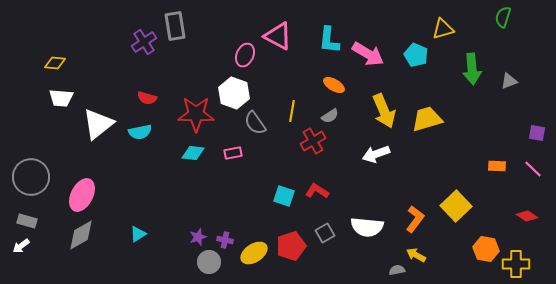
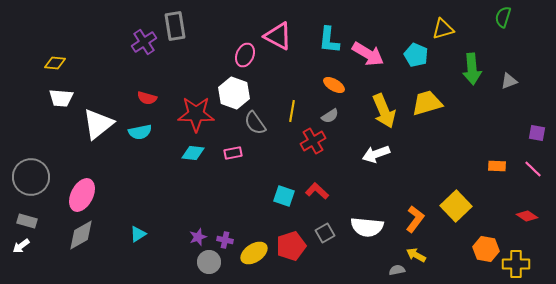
yellow trapezoid at (427, 119): moved 16 px up
red L-shape at (317, 191): rotated 10 degrees clockwise
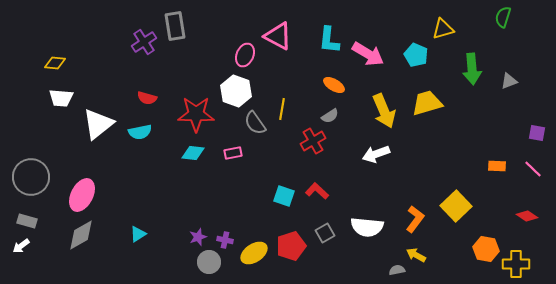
white hexagon at (234, 93): moved 2 px right, 2 px up
yellow line at (292, 111): moved 10 px left, 2 px up
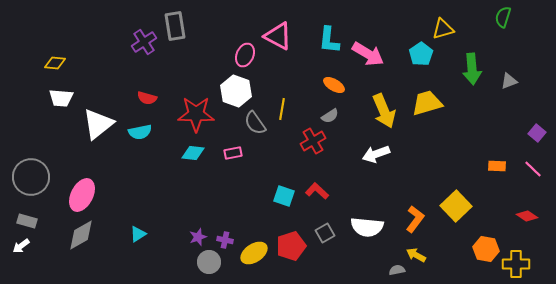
cyan pentagon at (416, 55): moved 5 px right, 1 px up; rotated 15 degrees clockwise
purple square at (537, 133): rotated 30 degrees clockwise
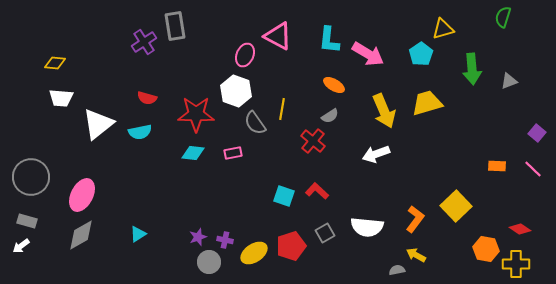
red cross at (313, 141): rotated 20 degrees counterclockwise
red diamond at (527, 216): moved 7 px left, 13 px down
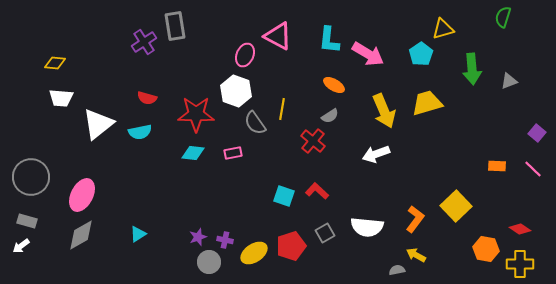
yellow cross at (516, 264): moved 4 px right
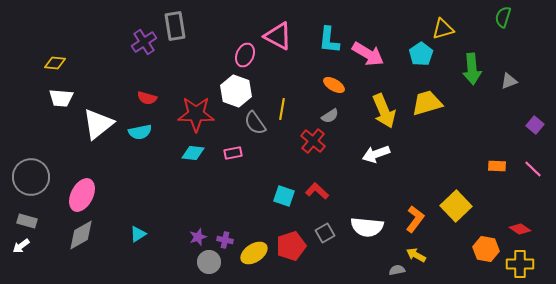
purple square at (537, 133): moved 2 px left, 8 px up
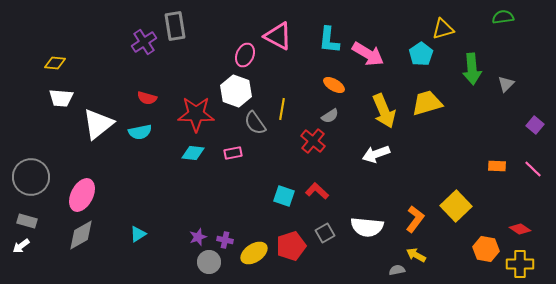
green semicircle at (503, 17): rotated 65 degrees clockwise
gray triangle at (509, 81): moved 3 px left, 3 px down; rotated 24 degrees counterclockwise
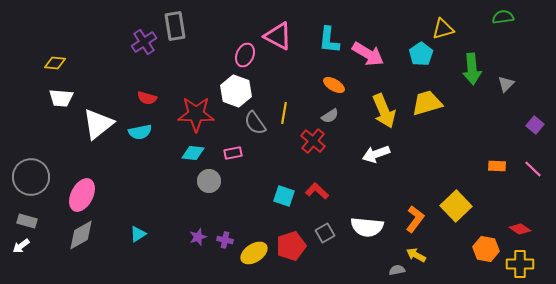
yellow line at (282, 109): moved 2 px right, 4 px down
gray circle at (209, 262): moved 81 px up
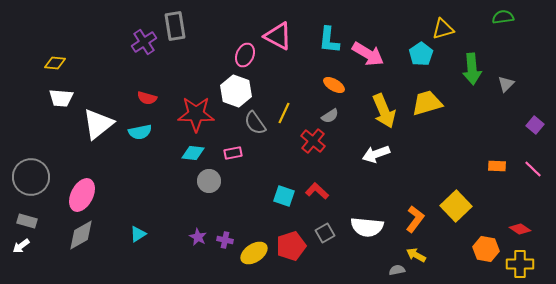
yellow line at (284, 113): rotated 15 degrees clockwise
purple star at (198, 237): rotated 24 degrees counterclockwise
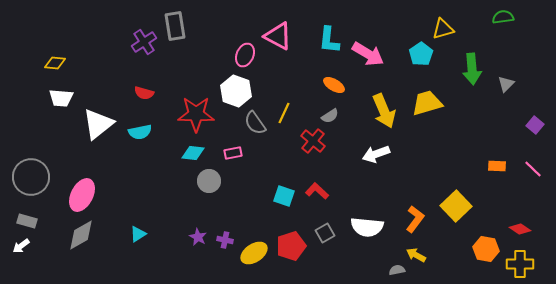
red semicircle at (147, 98): moved 3 px left, 5 px up
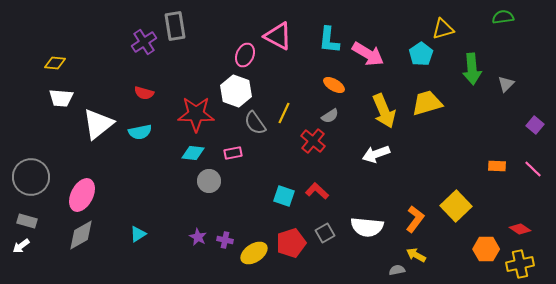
red pentagon at (291, 246): moved 3 px up
orange hexagon at (486, 249): rotated 10 degrees counterclockwise
yellow cross at (520, 264): rotated 12 degrees counterclockwise
